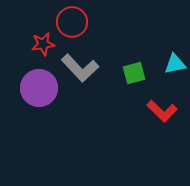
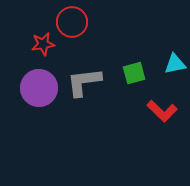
gray L-shape: moved 4 px right, 14 px down; rotated 126 degrees clockwise
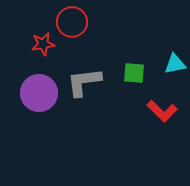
green square: rotated 20 degrees clockwise
purple circle: moved 5 px down
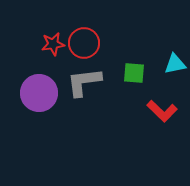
red circle: moved 12 px right, 21 px down
red star: moved 10 px right
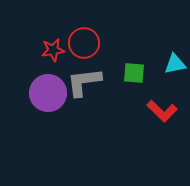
red star: moved 6 px down
purple circle: moved 9 px right
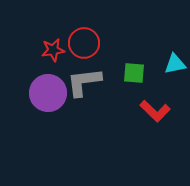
red L-shape: moved 7 px left
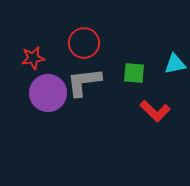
red star: moved 20 px left, 8 px down
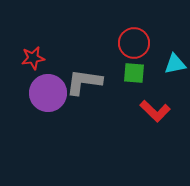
red circle: moved 50 px right
gray L-shape: rotated 15 degrees clockwise
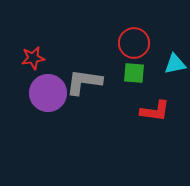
red L-shape: rotated 36 degrees counterclockwise
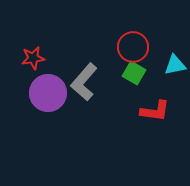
red circle: moved 1 px left, 4 px down
cyan triangle: moved 1 px down
green square: rotated 25 degrees clockwise
gray L-shape: rotated 57 degrees counterclockwise
